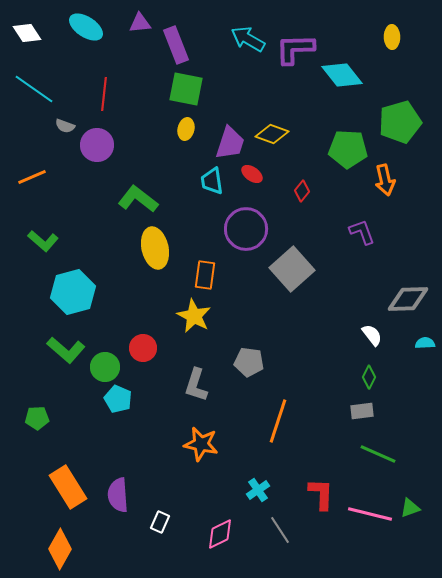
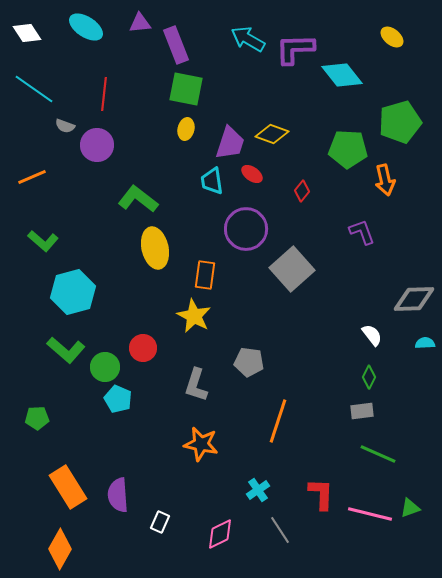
yellow ellipse at (392, 37): rotated 50 degrees counterclockwise
gray diamond at (408, 299): moved 6 px right
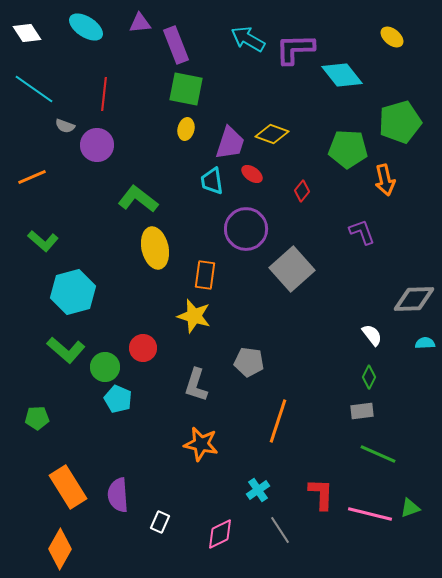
yellow star at (194, 316): rotated 12 degrees counterclockwise
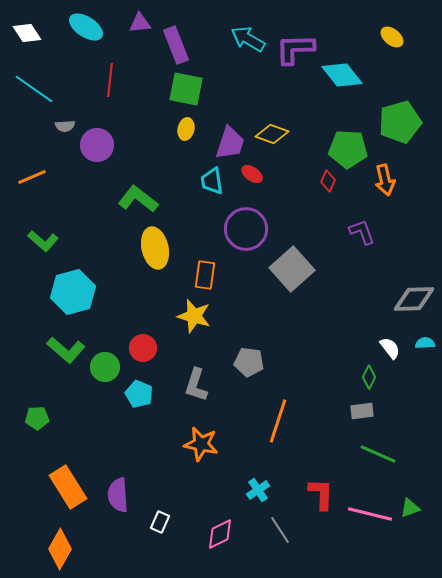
red line at (104, 94): moved 6 px right, 14 px up
gray semicircle at (65, 126): rotated 24 degrees counterclockwise
red diamond at (302, 191): moved 26 px right, 10 px up; rotated 15 degrees counterclockwise
white semicircle at (372, 335): moved 18 px right, 13 px down
cyan pentagon at (118, 399): moved 21 px right, 5 px up
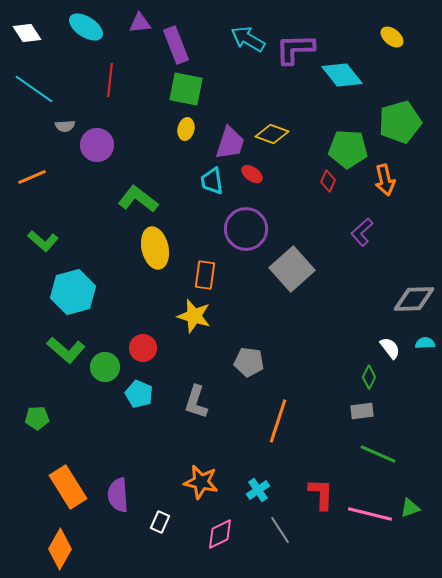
purple L-shape at (362, 232): rotated 112 degrees counterclockwise
gray L-shape at (196, 385): moved 17 px down
orange star at (201, 444): moved 38 px down
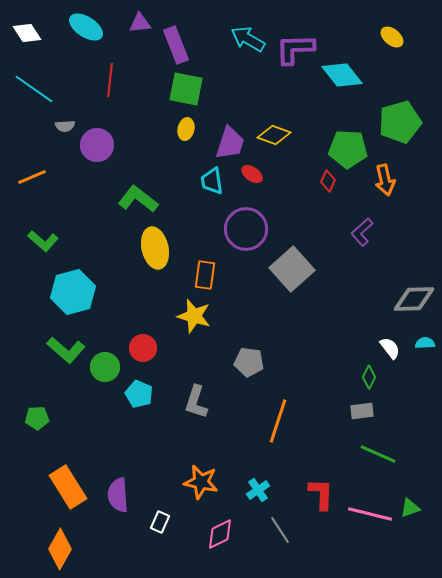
yellow diamond at (272, 134): moved 2 px right, 1 px down
